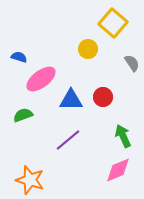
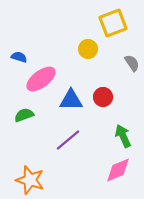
yellow square: rotated 28 degrees clockwise
green semicircle: moved 1 px right
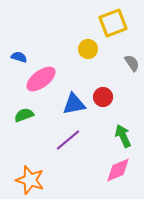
blue triangle: moved 3 px right, 4 px down; rotated 10 degrees counterclockwise
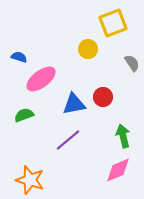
green arrow: rotated 10 degrees clockwise
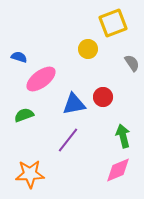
purple line: rotated 12 degrees counterclockwise
orange star: moved 6 px up; rotated 20 degrees counterclockwise
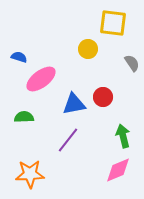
yellow square: rotated 28 degrees clockwise
green semicircle: moved 2 px down; rotated 18 degrees clockwise
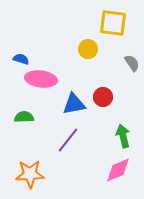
blue semicircle: moved 2 px right, 2 px down
pink ellipse: rotated 44 degrees clockwise
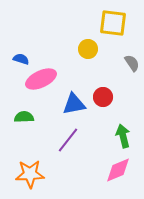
pink ellipse: rotated 32 degrees counterclockwise
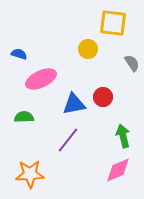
blue semicircle: moved 2 px left, 5 px up
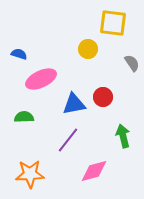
pink diamond: moved 24 px left, 1 px down; rotated 8 degrees clockwise
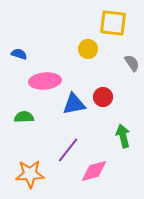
pink ellipse: moved 4 px right, 2 px down; rotated 20 degrees clockwise
purple line: moved 10 px down
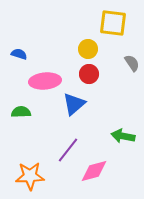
red circle: moved 14 px left, 23 px up
blue triangle: rotated 30 degrees counterclockwise
green semicircle: moved 3 px left, 5 px up
green arrow: rotated 65 degrees counterclockwise
orange star: moved 2 px down
